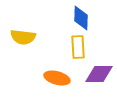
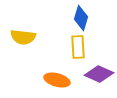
blue diamond: rotated 15 degrees clockwise
purple diamond: rotated 24 degrees clockwise
orange ellipse: moved 2 px down
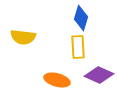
purple diamond: moved 1 px down
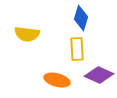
yellow semicircle: moved 4 px right, 3 px up
yellow rectangle: moved 1 px left, 2 px down
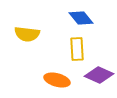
blue diamond: rotated 55 degrees counterclockwise
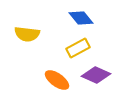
yellow rectangle: moved 1 px right, 1 px up; rotated 65 degrees clockwise
purple diamond: moved 3 px left
orange ellipse: rotated 20 degrees clockwise
